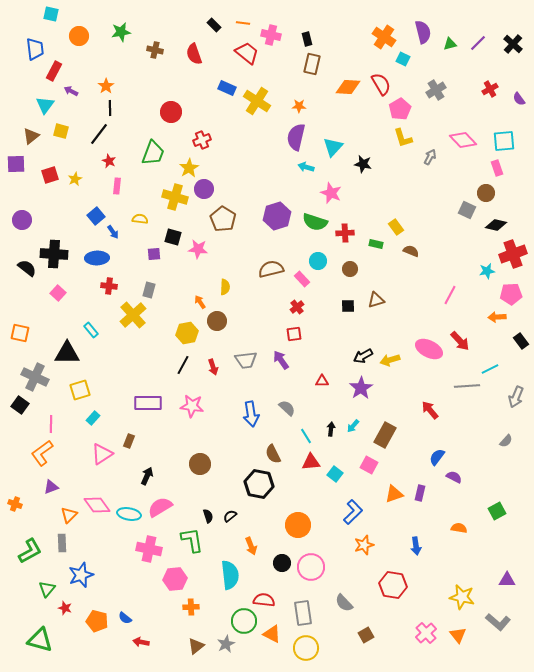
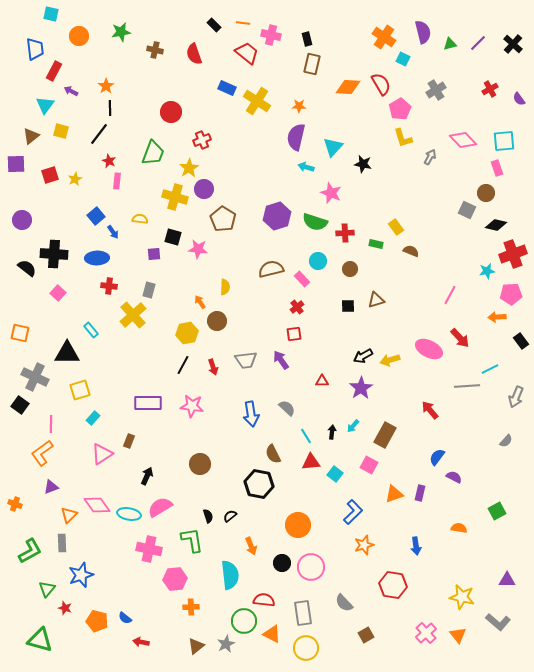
pink rectangle at (117, 186): moved 5 px up
red arrow at (460, 341): moved 3 px up
black arrow at (331, 429): moved 1 px right, 3 px down
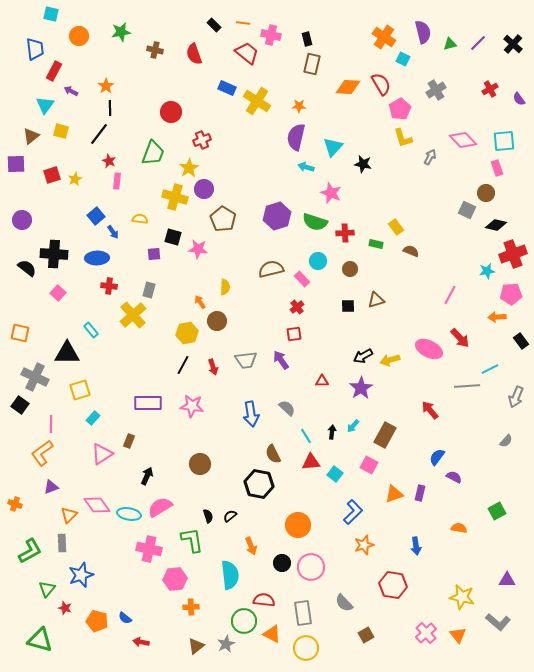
red square at (50, 175): moved 2 px right
